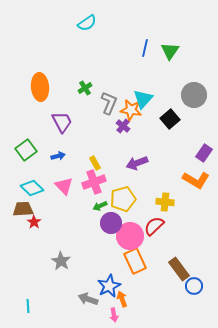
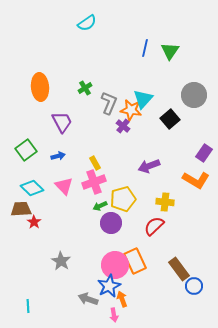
purple arrow: moved 12 px right, 3 px down
brown trapezoid: moved 2 px left
pink circle: moved 15 px left, 29 px down
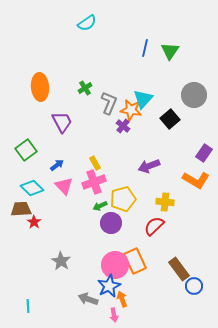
blue arrow: moved 1 px left, 9 px down; rotated 24 degrees counterclockwise
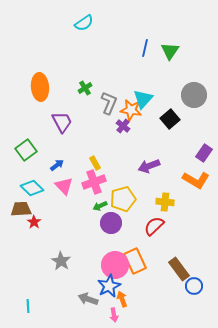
cyan semicircle: moved 3 px left
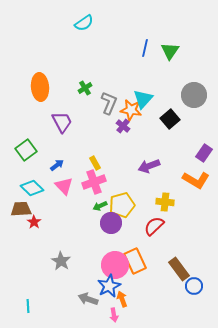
yellow pentagon: moved 1 px left, 6 px down
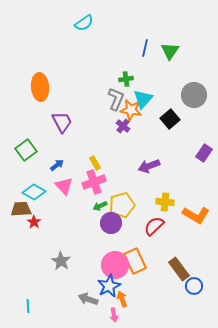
green cross: moved 41 px right, 9 px up; rotated 24 degrees clockwise
gray L-shape: moved 7 px right, 4 px up
orange L-shape: moved 35 px down
cyan diamond: moved 2 px right, 4 px down; rotated 15 degrees counterclockwise
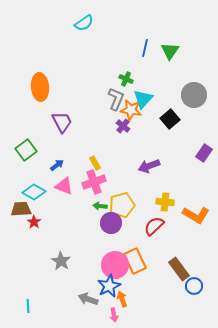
green cross: rotated 32 degrees clockwise
pink triangle: rotated 24 degrees counterclockwise
green arrow: rotated 32 degrees clockwise
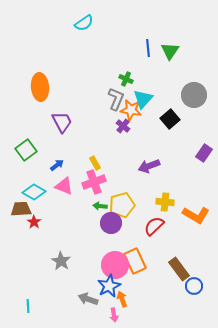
blue line: moved 3 px right; rotated 18 degrees counterclockwise
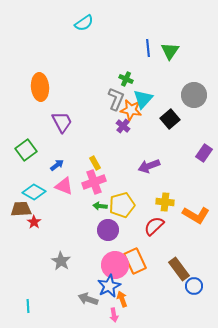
purple circle: moved 3 px left, 7 px down
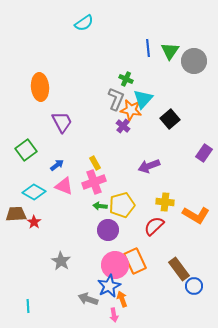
gray circle: moved 34 px up
brown trapezoid: moved 5 px left, 5 px down
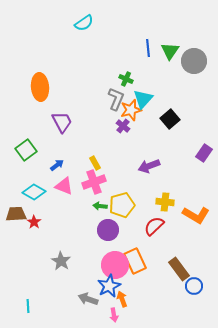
orange star: rotated 25 degrees counterclockwise
